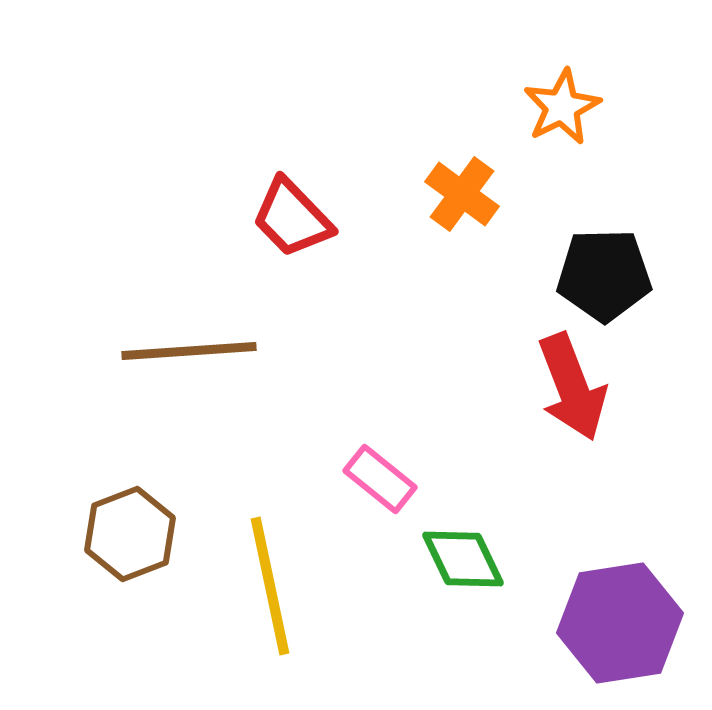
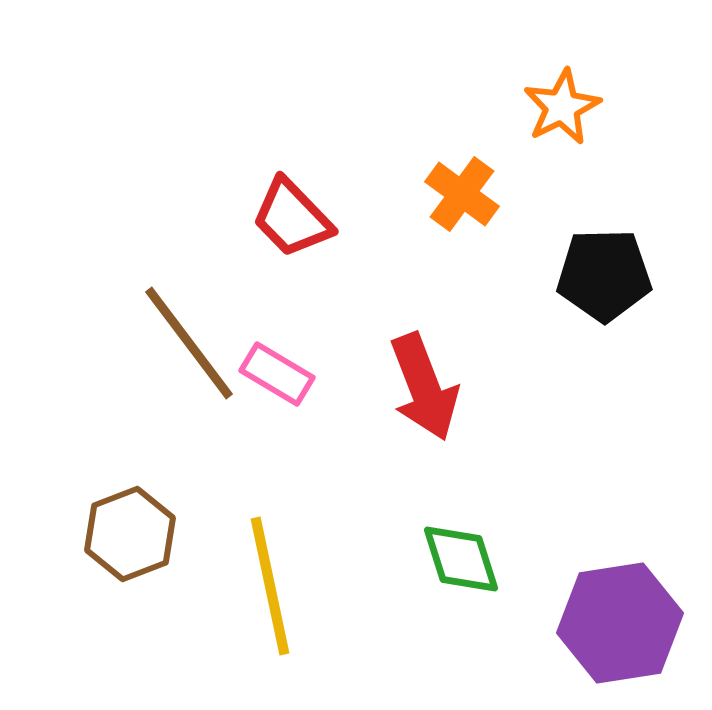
brown line: moved 8 px up; rotated 57 degrees clockwise
red arrow: moved 148 px left
pink rectangle: moved 103 px left, 105 px up; rotated 8 degrees counterclockwise
green diamond: moved 2 px left; rotated 8 degrees clockwise
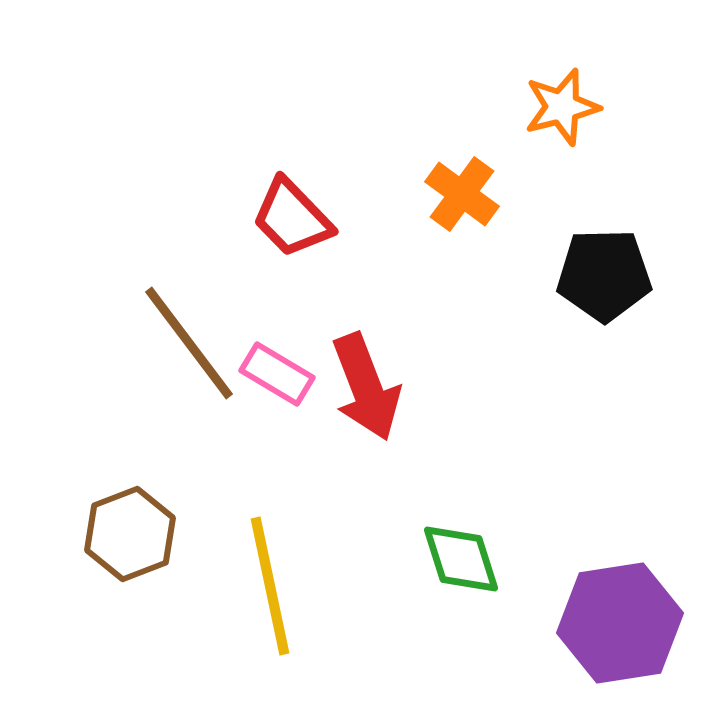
orange star: rotated 12 degrees clockwise
red arrow: moved 58 px left
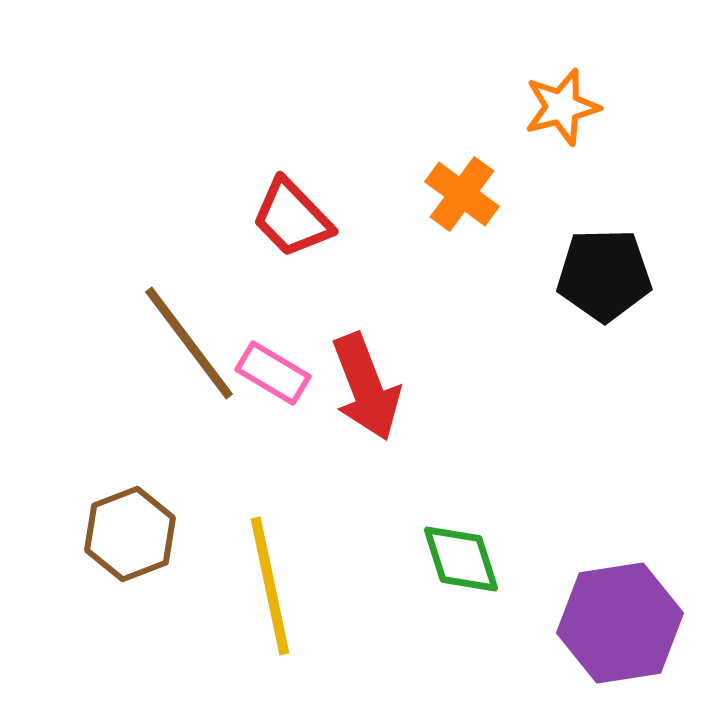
pink rectangle: moved 4 px left, 1 px up
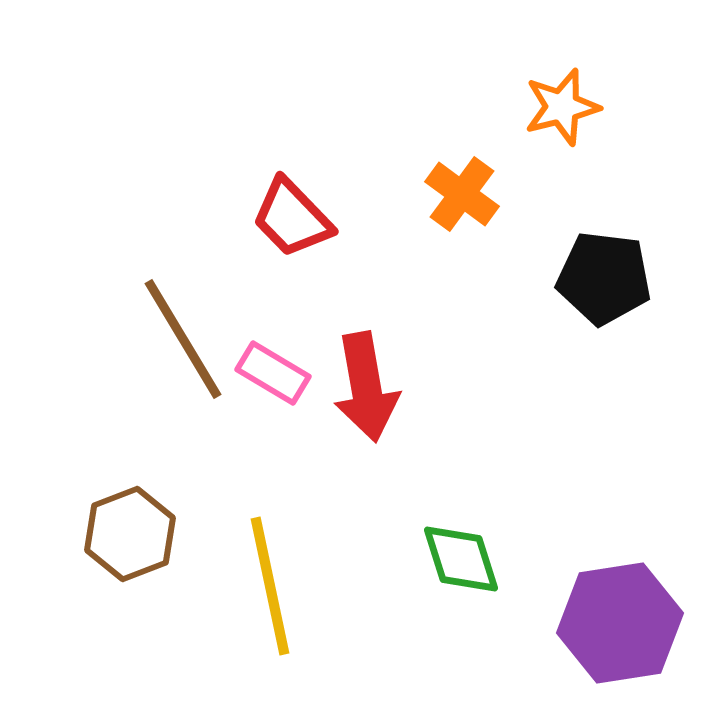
black pentagon: moved 3 px down; rotated 8 degrees clockwise
brown line: moved 6 px left, 4 px up; rotated 6 degrees clockwise
red arrow: rotated 11 degrees clockwise
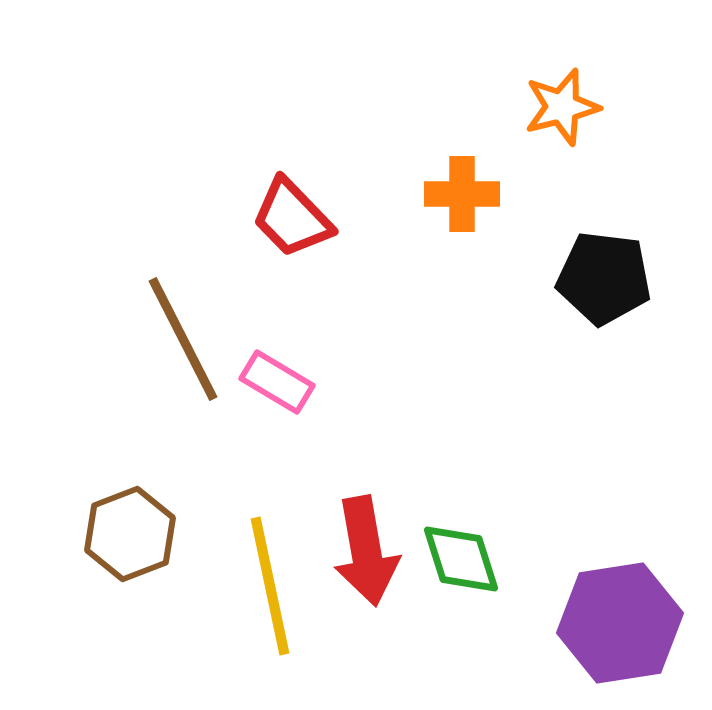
orange cross: rotated 36 degrees counterclockwise
brown line: rotated 4 degrees clockwise
pink rectangle: moved 4 px right, 9 px down
red arrow: moved 164 px down
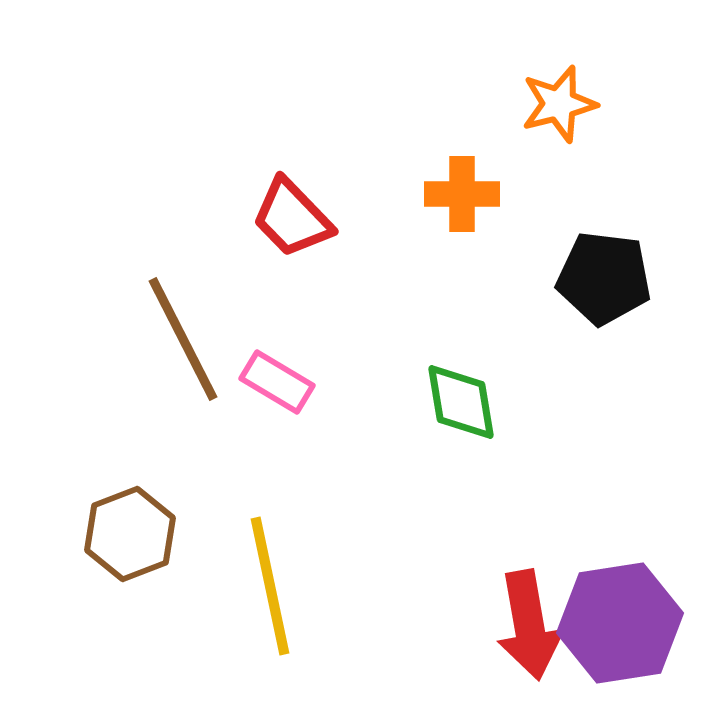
orange star: moved 3 px left, 3 px up
red arrow: moved 163 px right, 74 px down
green diamond: moved 157 px up; rotated 8 degrees clockwise
